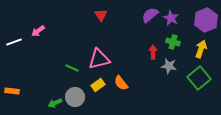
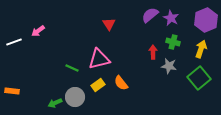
red triangle: moved 8 px right, 9 px down
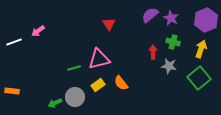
green line: moved 2 px right; rotated 40 degrees counterclockwise
